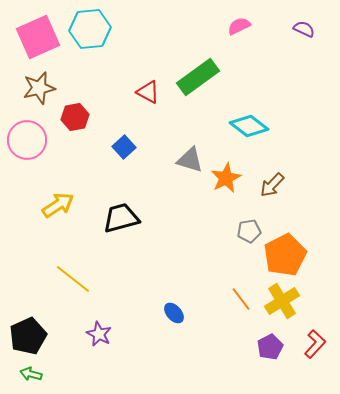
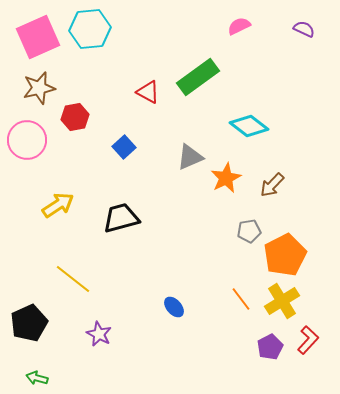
gray triangle: moved 3 px up; rotated 40 degrees counterclockwise
blue ellipse: moved 6 px up
black pentagon: moved 1 px right, 13 px up
red L-shape: moved 7 px left, 4 px up
green arrow: moved 6 px right, 4 px down
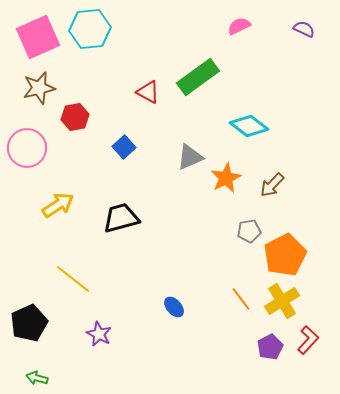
pink circle: moved 8 px down
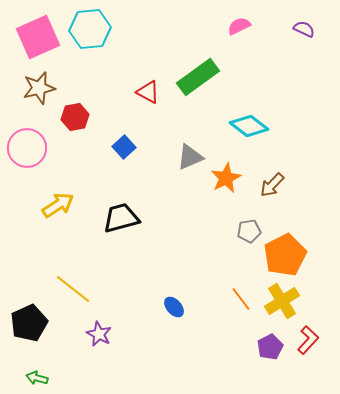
yellow line: moved 10 px down
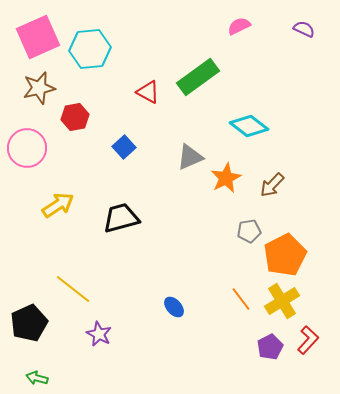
cyan hexagon: moved 20 px down
